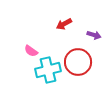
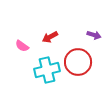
red arrow: moved 14 px left, 13 px down
pink semicircle: moved 9 px left, 5 px up
cyan cross: moved 1 px left
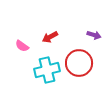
red circle: moved 1 px right, 1 px down
